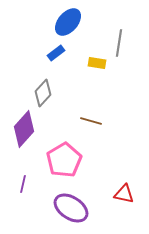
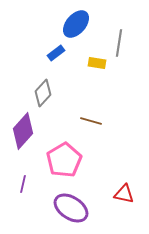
blue ellipse: moved 8 px right, 2 px down
purple diamond: moved 1 px left, 2 px down
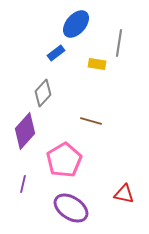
yellow rectangle: moved 1 px down
purple diamond: moved 2 px right
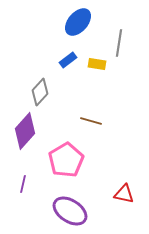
blue ellipse: moved 2 px right, 2 px up
blue rectangle: moved 12 px right, 7 px down
gray diamond: moved 3 px left, 1 px up
pink pentagon: moved 2 px right
purple ellipse: moved 1 px left, 3 px down
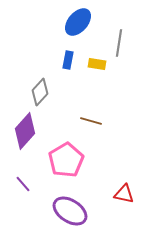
blue rectangle: rotated 42 degrees counterclockwise
purple line: rotated 54 degrees counterclockwise
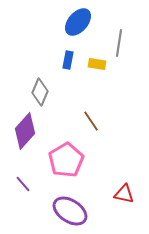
gray diamond: rotated 20 degrees counterclockwise
brown line: rotated 40 degrees clockwise
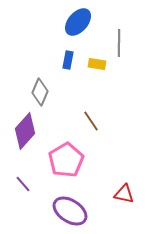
gray line: rotated 8 degrees counterclockwise
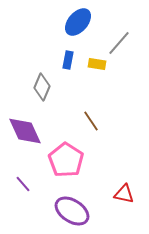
gray line: rotated 40 degrees clockwise
gray diamond: moved 2 px right, 5 px up
purple diamond: rotated 66 degrees counterclockwise
pink pentagon: rotated 8 degrees counterclockwise
purple ellipse: moved 2 px right
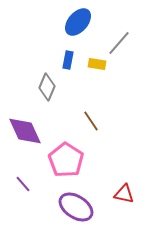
gray diamond: moved 5 px right
purple ellipse: moved 4 px right, 4 px up
